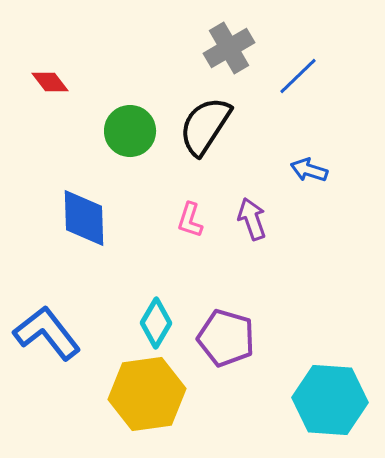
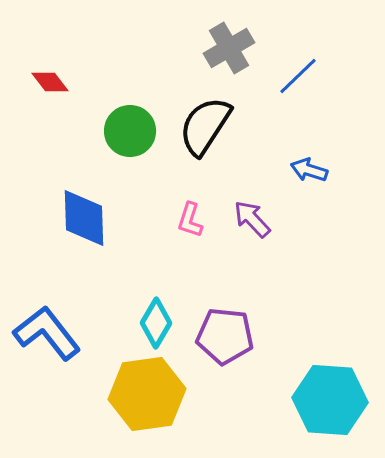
purple arrow: rotated 24 degrees counterclockwise
purple pentagon: moved 1 px left, 2 px up; rotated 10 degrees counterclockwise
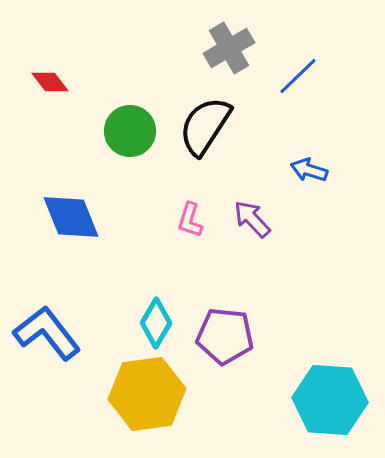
blue diamond: moved 13 px left, 1 px up; rotated 20 degrees counterclockwise
